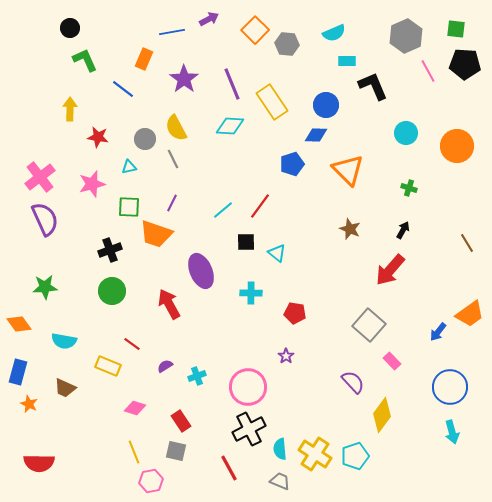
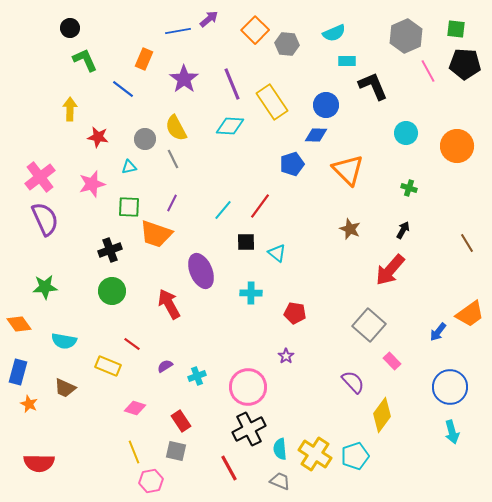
purple arrow at (209, 19): rotated 12 degrees counterclockwise
blue line at (172, 32): moved 6 px right, 1 px up
cyan line at (223, 210): rotated 10 degrees counterclockwise
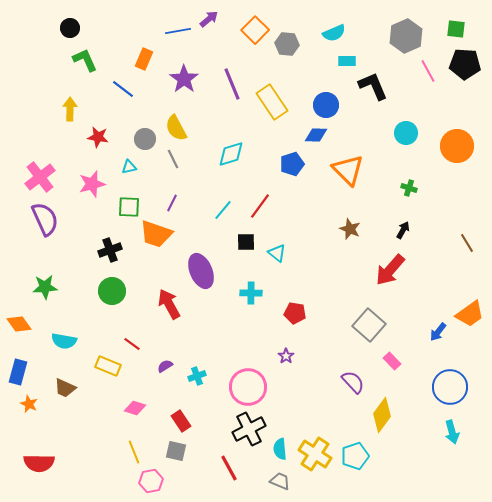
cyan diamond at (230, 126): moved 1 px right, 28 px down; rotated 20 degrees counterclockwise
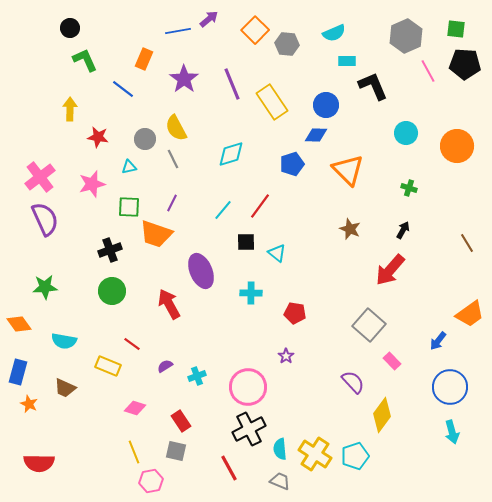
blue arrow at (438, 332): moved 9 px down
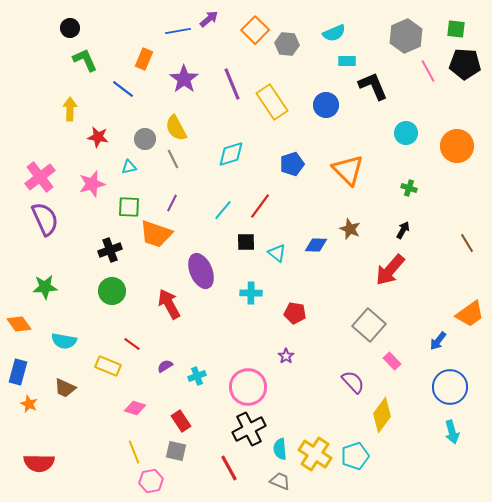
blue diamond at (316, 135): moved 110 px down
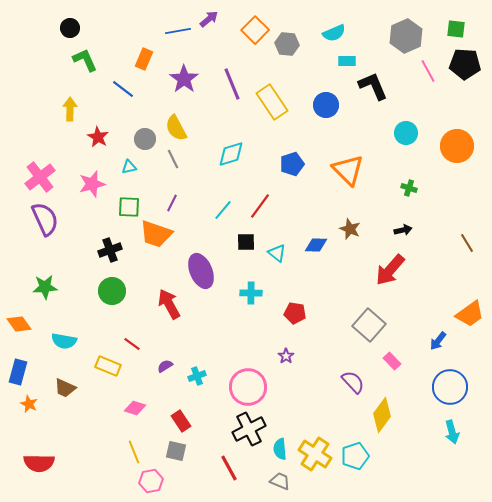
red star at (98, 137): rotated 20 degrees clockwise
black arrow at (403, 230): rotated 48 degrees clockwise
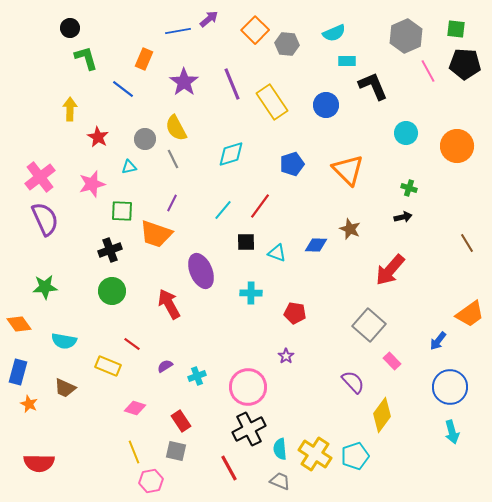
green L-shape at (85, 60): moved 1 px right, 2 px up; rotated 8 degrees clockwise
purple star at (184, 79): moved 3 px down
green square at (129, 207): moved 7 px left, 4 px down
black arrow at (403, 230): moved 13 px up
cyan triangle at (277, 253): rotated 18 degrees counterclockwise
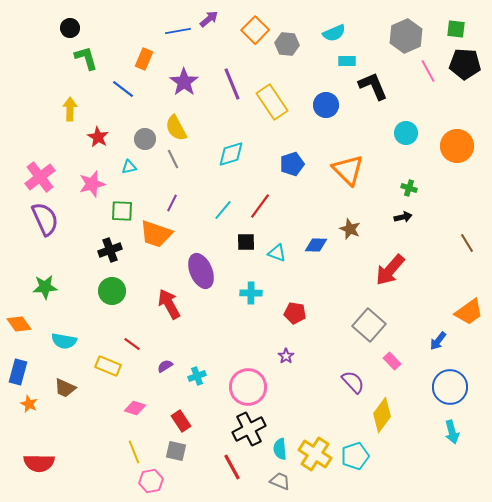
orange trapezoid at (470, 314): moved 1 px left, 2 px up
red line at (229, 468): moved 3 px right, 1 px up
